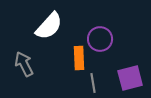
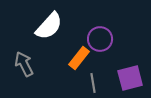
orange rectangle: rotated 40 degrees clockwise
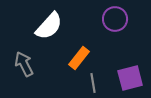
purple circle: moved 15 px right, 20 px up
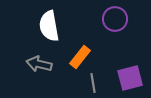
white semicircle: rotated 128 degrees clockwise
orange rectangle: moved 1 px right, 1 px up
gray arrow: moved 15 px right; rotated 50 degrees counterclockwise
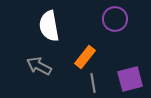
orange rectangle: moved 5 px right
gray arrow: moved 2 px down; rotated 15 degrees clockwise
purple square: moved 1 px down
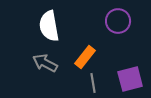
purple circle: moved 3 px right, 2 px down
gray arrow: moved 6 px right, 3 px up
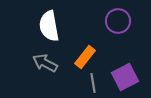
purple square: moved 5 px left, 2 px up; rotated 12 degrees counterclockwise
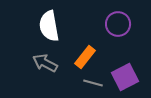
purple circle: moved 3 px down
gray line: rotated 66 degrees counterclockwise
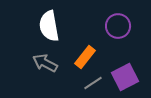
purple circle: moved 2 px down
gray line: rotated 48 degrees counterclockwise
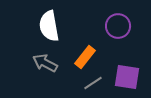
purple square: moved 2 px right; rotated 36 degrees clockwise
